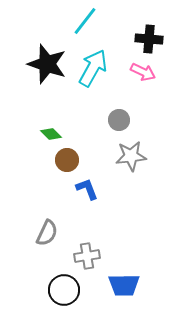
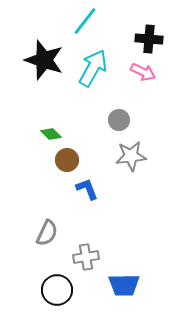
black star: moved 3 px left, 4 px up
gray cross: moved 1 px left, 1 px down
black circle: moved 7 px left
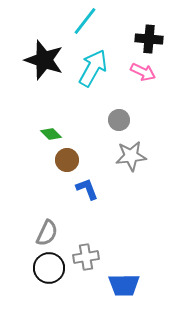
black circle: moved 8 px left, 22 px up
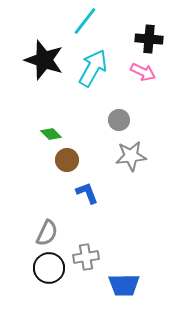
blue L-shape: moved 4 px down
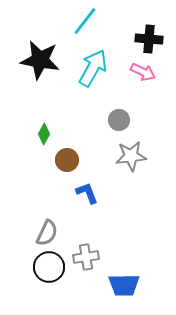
black star: moved 4 px left; rotated 9 degrees counterclockwise
green diamond: moved 7 px left; rotated 75 degrees clockwise
black circle: moved 1 px up
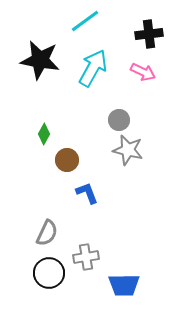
cyan line: rotated 16 degrees clockwise
black cross: moved 5 px up; rotated 12 degrees counterclockwise
gray star: moved 3 px left, 6 px up; rotated 20 degrees clockwise
black circle: moved 6 px down
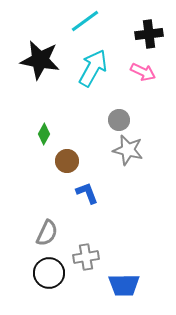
brown circle: moved 1 px down
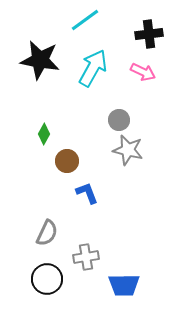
cyan line: moved 1 px up
black circle: moved 2 px left, 6 px down
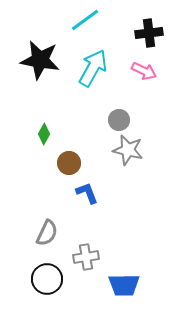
black cross: moved 1 px up
pink arrow: moved 1 px right, 1 px up
brown circle: moved 2 px right, 2 px down
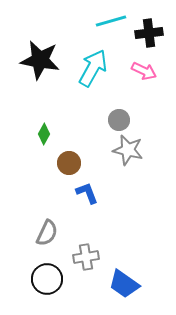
cyan line: moved 26 px right, 1 px down; rotated 20 degrees clockwise
blue trapezoid: moved 1 px up; rotated 36 degrees clockwise
